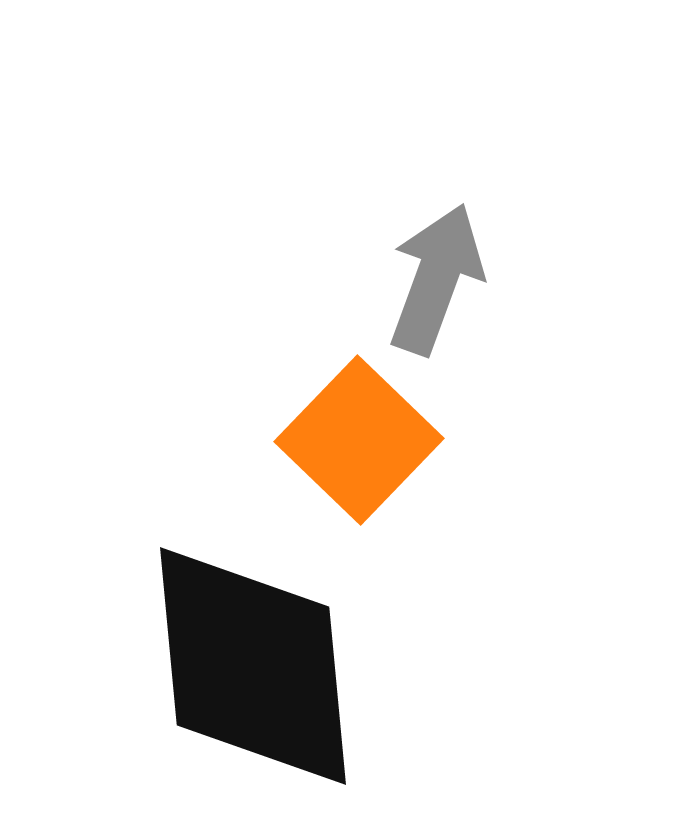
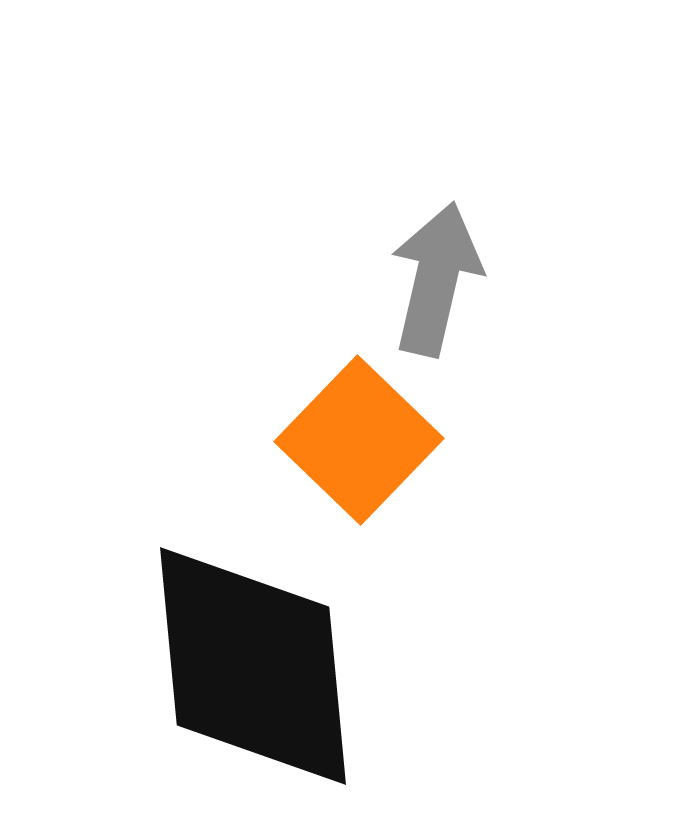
gray arrow: rotated 7 degrees counterclockwise
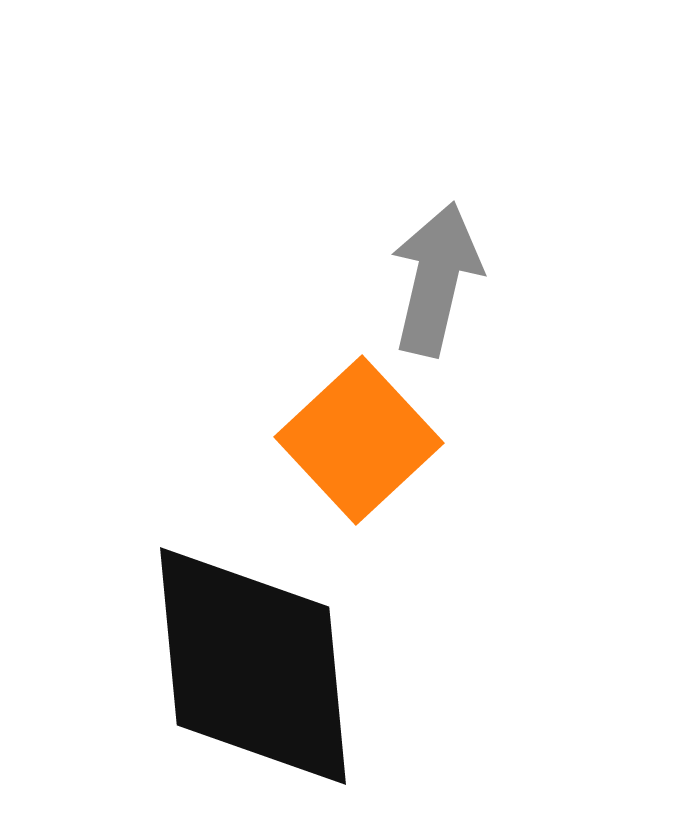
orange square: rotated 3 degrees clockwise
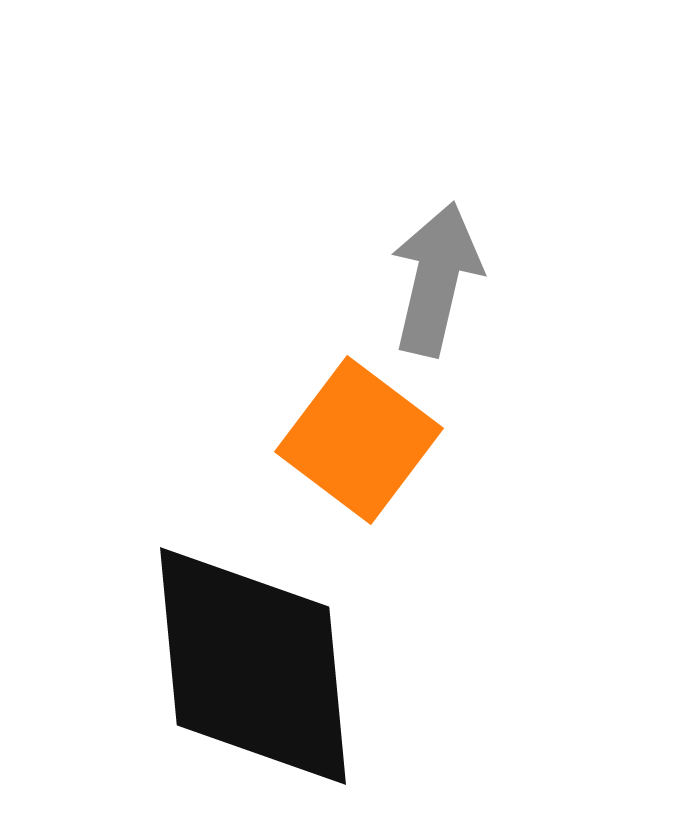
orange square: rotated 10 degrees counterclockwise
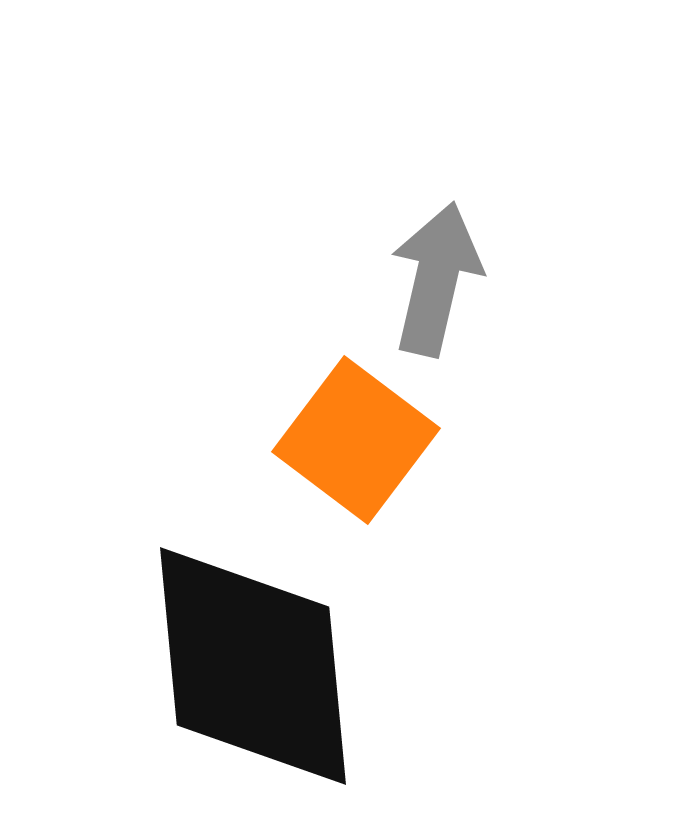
orange square: moved 3 px left
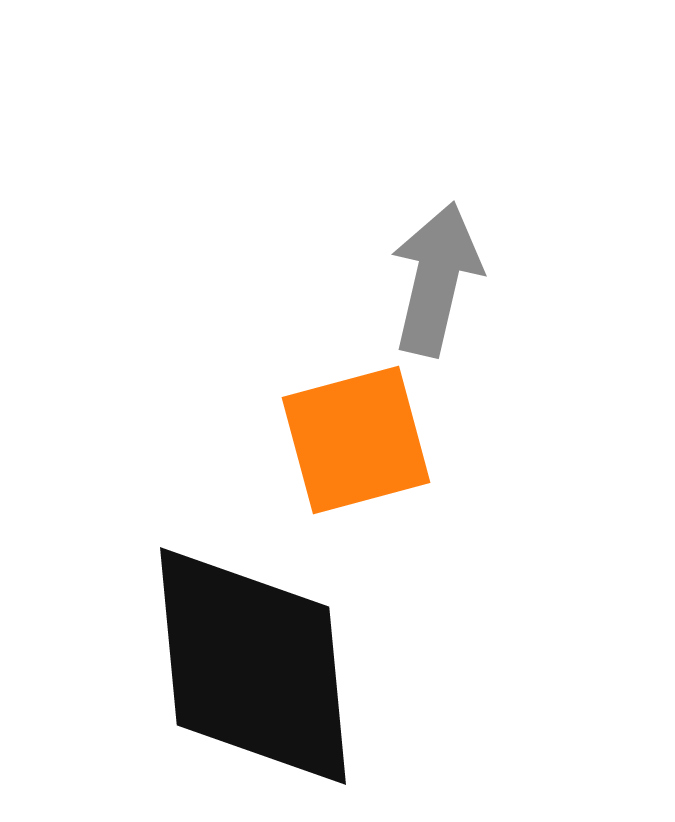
orange square: rotated 38 degrees clockwise
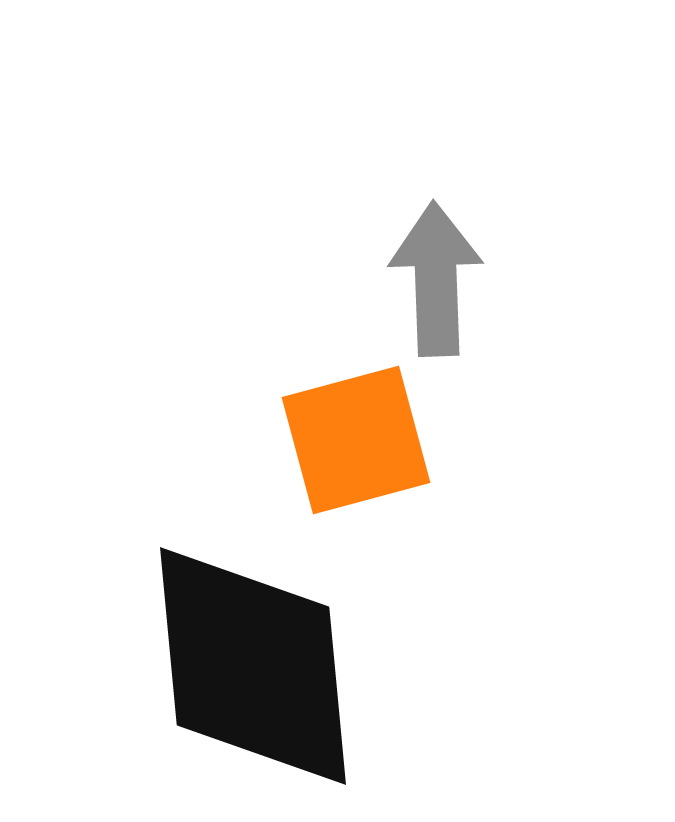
gray arrow: rotated 15 degrees counterclockwise
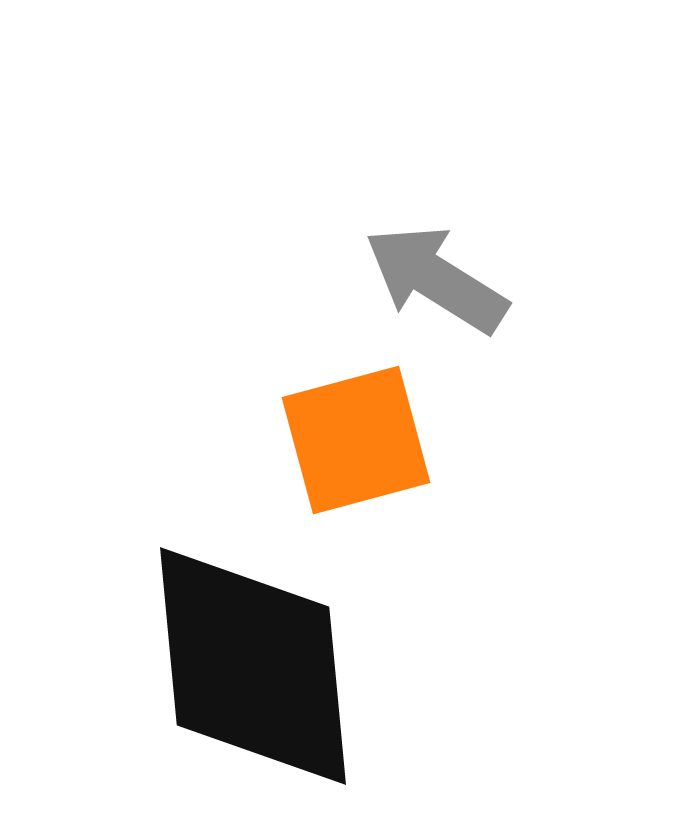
gray arrow: rotated 56 degrees counterclockwise
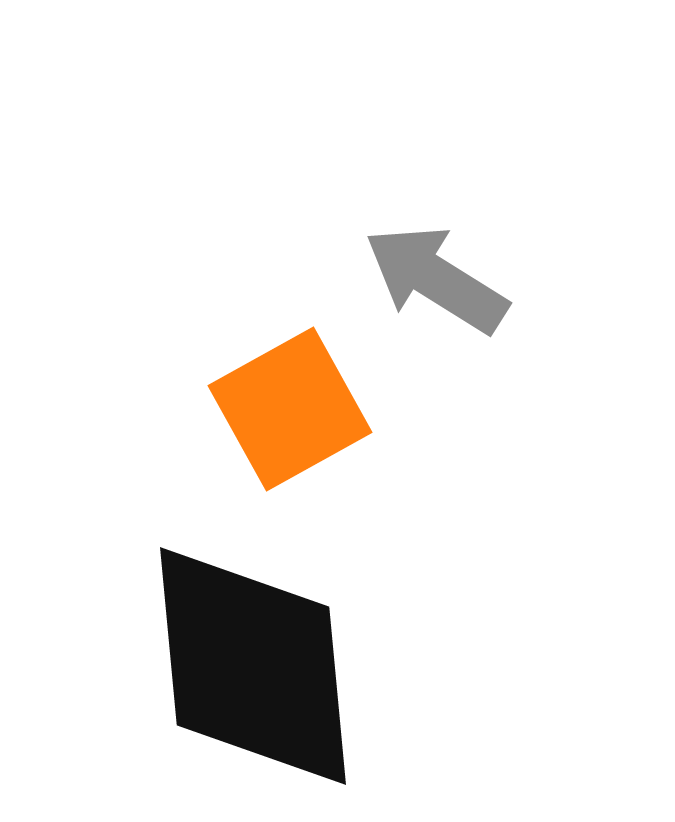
orange square: moved 66 px left, 31 px up; rotated 14 degrees counterclockwise
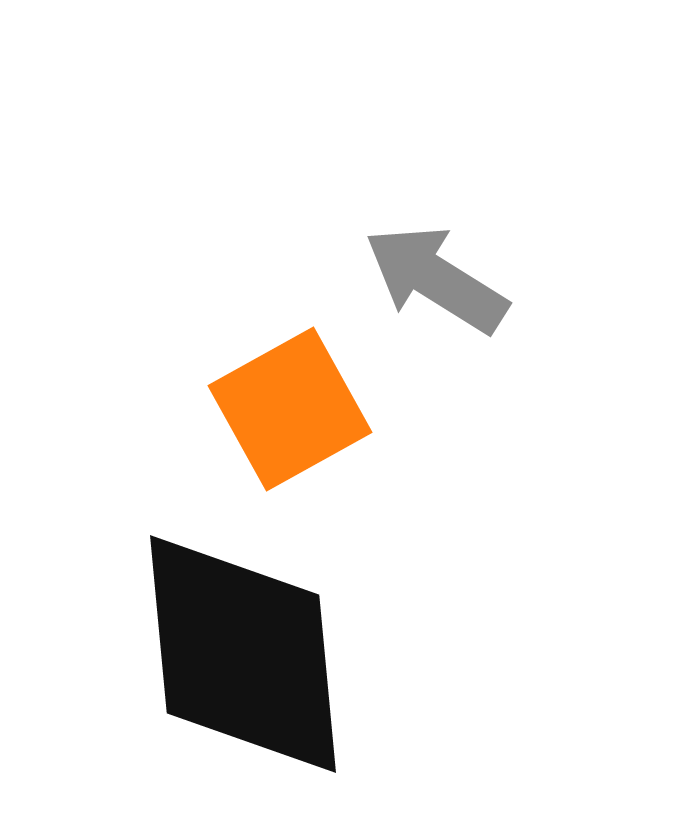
black diamond: moved 10 px left, 12 px up
